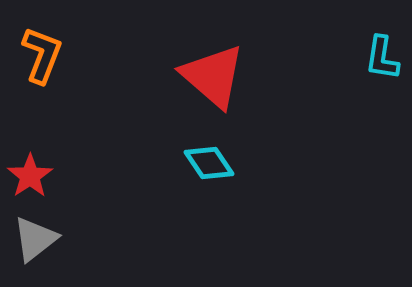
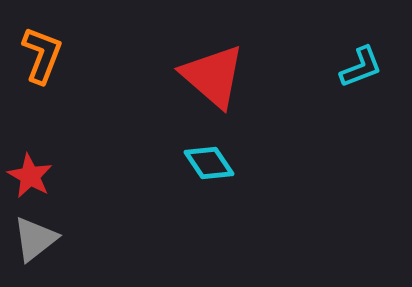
cyan L-shape: moved 21 px left, 9 px down; rotated 120 degrees counterclockwise
red star: rotated 9 degrees counterclockwise
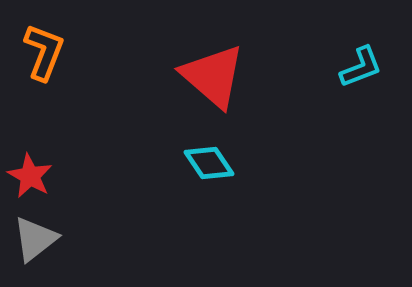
orange L-shape: moved 2 px right, 3 px up
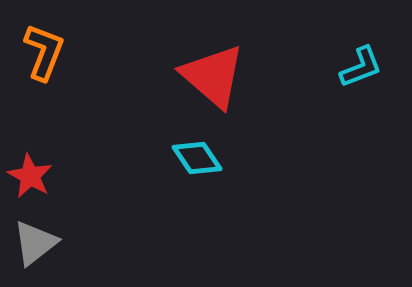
cyan diamond: moved 12 px left, 5 px up
gray triangle: moved 4 px down
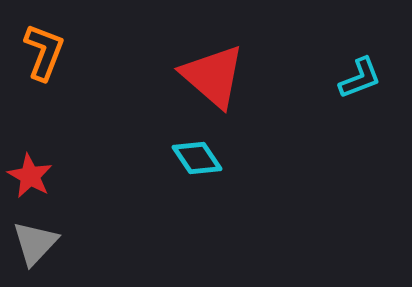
cyan L-shape: moved 1 px left, 11 px down
gray triangle: rotated 9 degrees counterclockwise
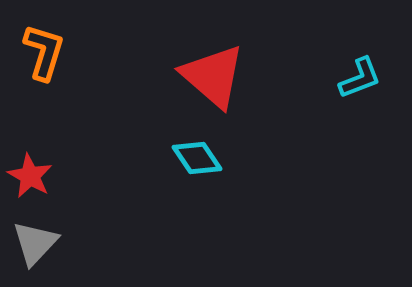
orange L-shape: rotated 4 degrees counterclockwise
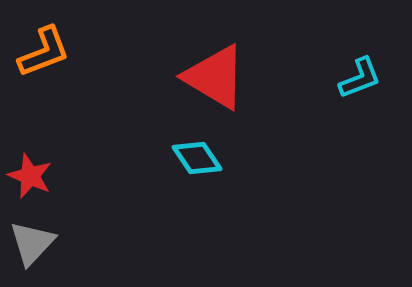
orange L-shape: rotated 52 degrees clockwise
red triangle: moved 2 px right, 1 px down; rotated 10 degrees counterclockwise
red star: rotated 6 degrees counterclockwise
gray triangle: moved 3 px left
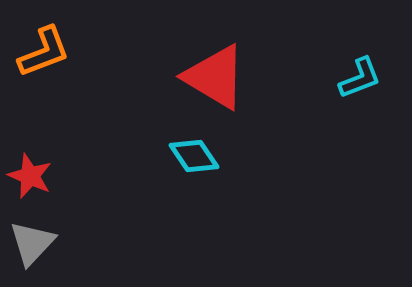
cyan diamond: moved 3 px left, 2 px up
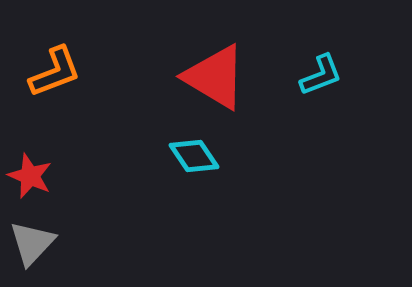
orange L-shape: moved 11 px right, 20 px down
cyan L-shape: moved 39 px left, 3 px up
